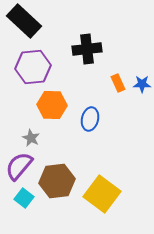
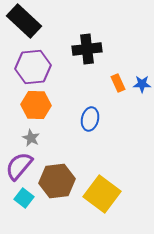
orange hexagon: moved 16 px left
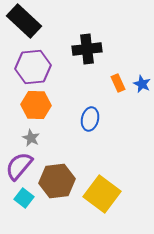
blue star: rotated 24 degrees clockwise
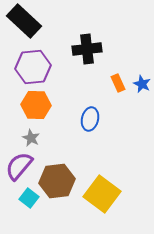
cyan square: moved 5 px right
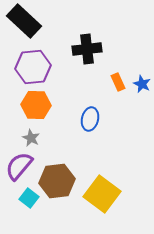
orange rectangle: moved 1 px up
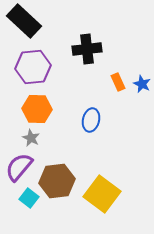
orange hexagon: moved 1 px right, 4 px down
blue ellipse: moved 1 px right, 1 px down
purple semicircle: moved 1 px down
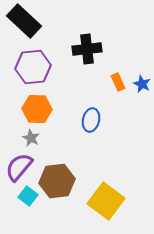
yellow square: moved 4 px right, 7 px down
cyan square: moved 1 px left, 2 px up
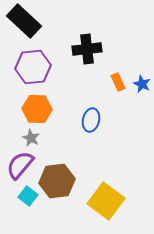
purple semicircle: moved 1 px right, 2 px up
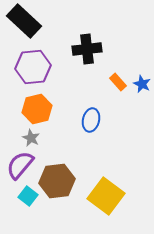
orange rectangle: rotated 18 degrees counterclockwise
orange hexagon: rotated 16 degrees counterclockwise
yellow square: moved 5 px up
